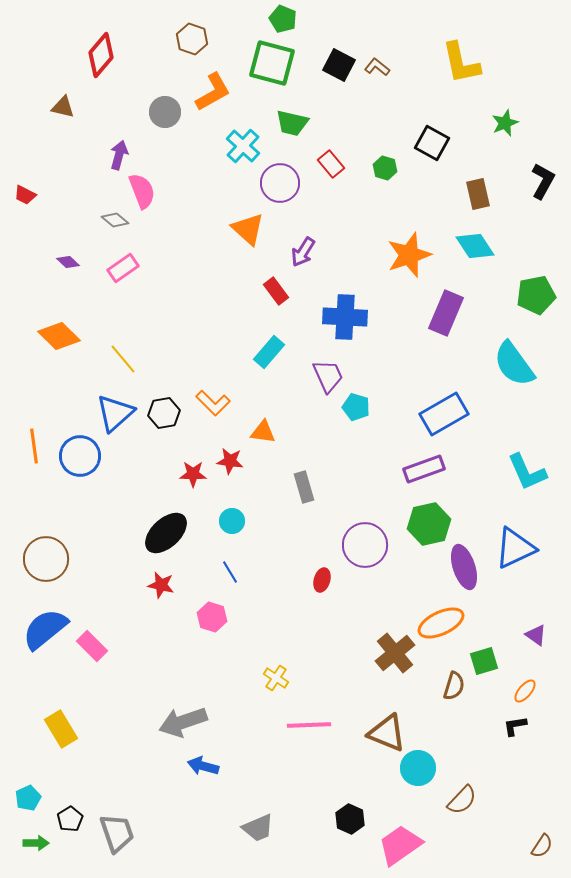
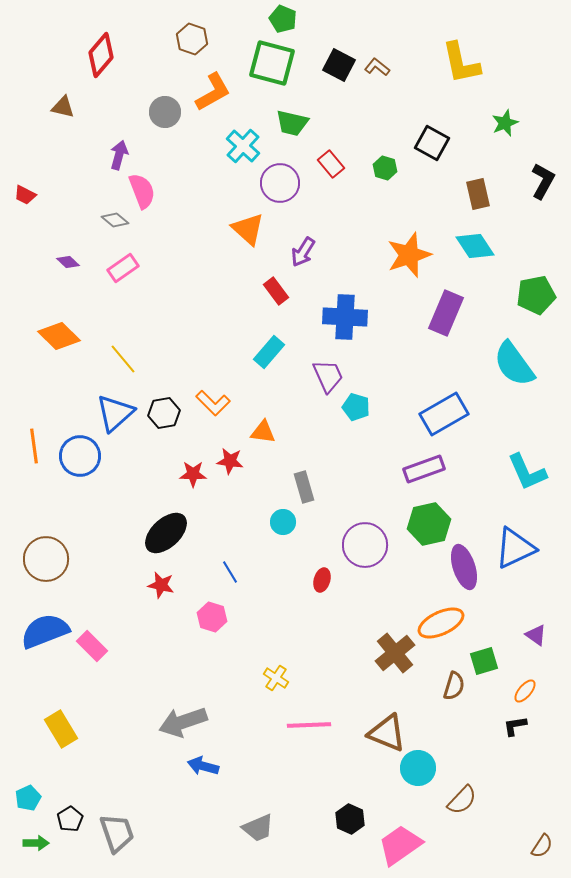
cyan circle at (232, 521): moved 51 px right, 1 px down
blue semicircle at (45, 629): moved 2 px down; rotated 18 degrees clockwise
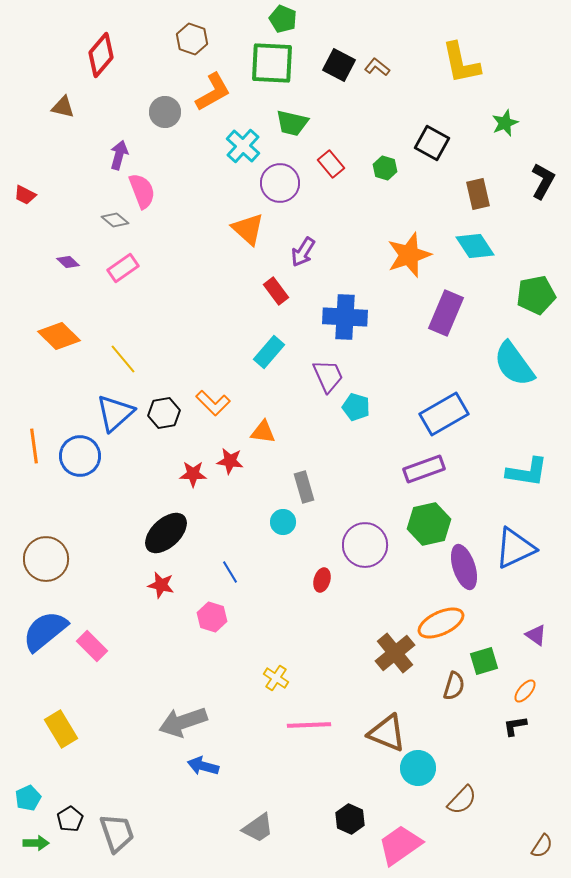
green square at (272, 63): rotated 12 degrees counterclockwise
cyan L-shape at (527, 472): rotated 57 degrees counterclockwise
blue semicircle at (45, 631): rotated 18 degrees counterclockwise
gray trapezoid at (258, 828): rotated 12 degrees counterclockwise
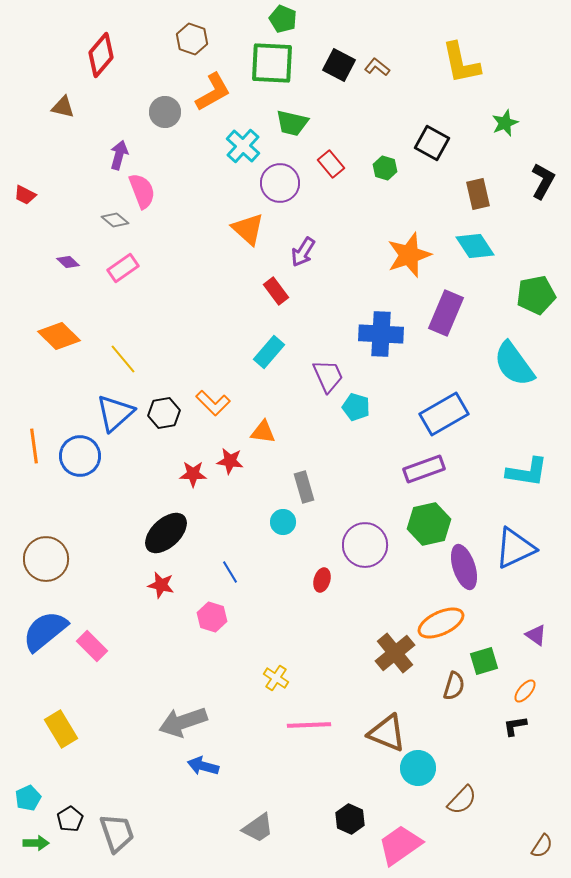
blue cross at (345, 317): moved 36 px right, 17 px down
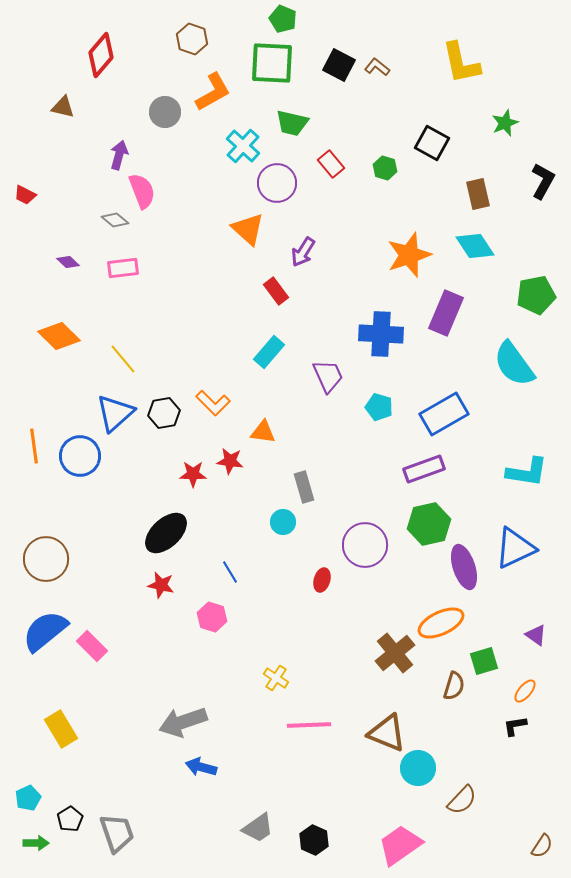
purple circle at (280, 183): moved 3 px left
pink rectangle at (123, 268): rotated 28 degrees clockwise
cyan pentagon at (356, 407): moved 23 px right
blue arrow at (203, 766): moved 2 px left, 1 px down
black hexagon at (350, 819): moved 36 px left, 21 px down
